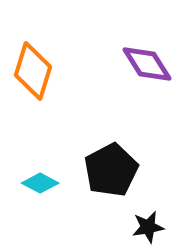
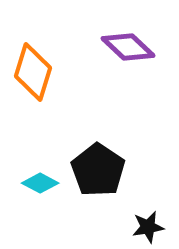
purple diamond: moved 19 px left, 17 px up; rotated 14 degrees counterclockwise
orange diamond: moved 1 px down
black pentagon: moved 13 px left; rotated 10 degrees counterclockwise
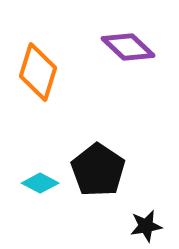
orange diamond: moved 5 px right
black star: moved 2 px left, 1 px up
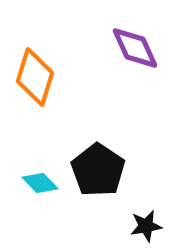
purple diamond: moved 7 px right, 1 px down; rotated 22 degrees clockwise
orange diamond: moved 3 px left, 5 px down
cyan diamond: rotated 18 degrees clockwise
